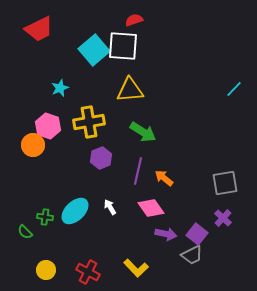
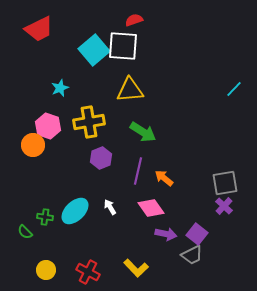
purple cross: moved 1 px right, 12 px up
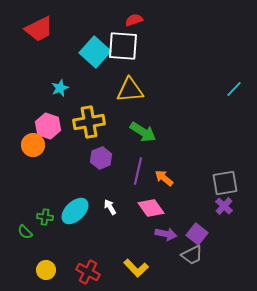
cyan square: moved 1 px right, 2 px down; rotated 8 degrees counterclockwise
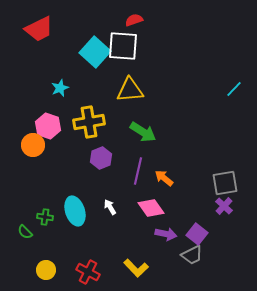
cyan ellipse: rotated 64 degrees counterclockwise
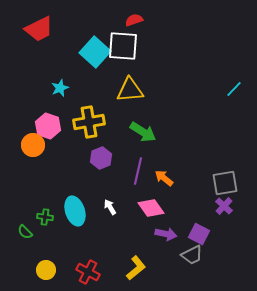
purple square: moved 2 px right; rotated 10 degrees counterclockwise
yellow L-shape: rotated 85 degrees counterclockwise
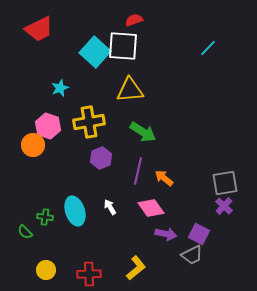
cyan line: moved 26 px left, 41 px up
red cross: moved 1 px right, 2 px down; rotated 30 degrees counterclockwise
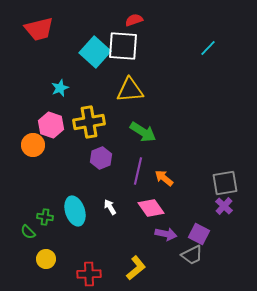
red trapezoid: rotated 12 degrees clockwise
pink hexagon: moved 3 px right, 1 px up
green semicircle: moved 3 px right
yellow circle: moved 11 px up
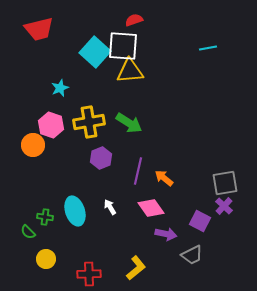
cyan line: rotated 36 degrees clockwise
yellow triangle: moved 19 px up
green arrow: moved 14 px left, 9 px up
purple square: moved 1 px right, 13 px up
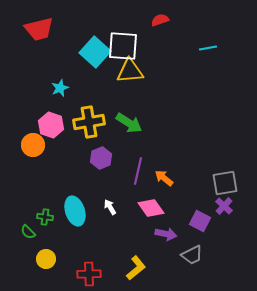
red semicircle: moved 26 px right
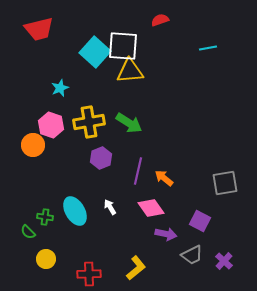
purple cross: moved 55 px down
cyan ellipse: rotated 12 degrees counterclockwise
